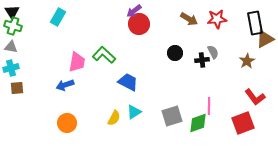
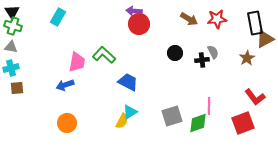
purple arrow: rotated 42 degrees clockwise
brown star: moved 3 px up
cyan triangle: moved 4 px left
yellow semicircle: moved 8 px right, 3 px down
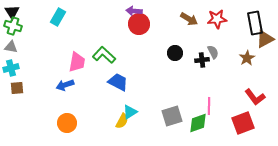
blue trapezoid: moved 10 px left
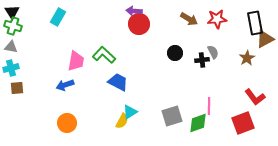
pink trapezoid: moved 1 px left, 1 px up
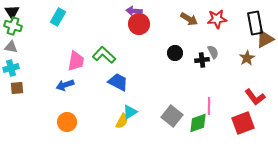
gray square: rotated 35 degrees counterclockwise
orange circle: moved 1 px up
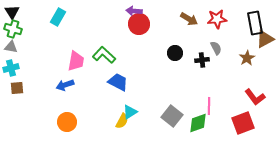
green cross: moved 3 px down
gray semicircle: moved 3 px right, 4 px up
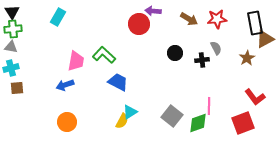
purple arrow: moved 19 px right
green cross: rotated 24 degrees counterclockwise
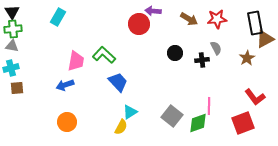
gray triangle: moved 1 px right, 1 px up
blue trapezoid: rotated 20 degrees clockwise
yellow semicircle: moved 1 px left, 6 px down
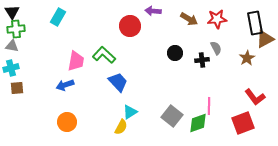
red circle: moved 9 px left, 2 px down
green cross: moved 3 px right
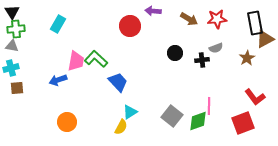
cyan rectangle: moved 7 px down
gray semicircle: rotated 96 degrees clockwise
green L-shape: moved 8 px left, 4 px down
blue arrow: moved 7 px left, 5 px up
green diamond: moved 2 px up
